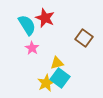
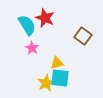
brown square: moved 1 px left, 2 px up
cyan square: rotated 30 degrees counterclockwise
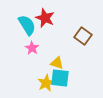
yellow triangle: rotated 32 degrees clockwise
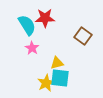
red star: rotated 24 degrees counterclockwise
yellow triangle: rotated 32 degrees counterclockwise
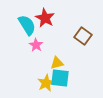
red star: rotated 30 degrees clockwise
pink star: moved 4 px right, 3 px up
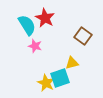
pink star: moved 1 px left, 1 px down; rotated 16 degrees counterclockwise
yellow triangle: moved 15 px right
cyan square: rotated 24 degrees counterclockwise
yellow star: rotated 18 degrees counterclockwise
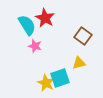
yellow triangle: moved 7 px right
